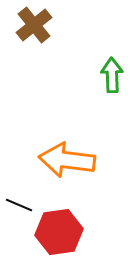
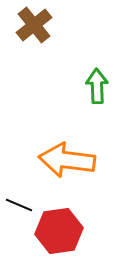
green arrow: moved 15 px left, 11 px down
red hexagon: moved 1 px up
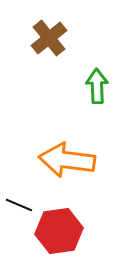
brown cross: moved 15 px right, 13 px down
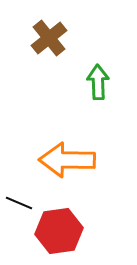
green arrow: moved 1 px right, 4 px up
orange arrow: rotated 6 degrees counterclockwise
black line: moved 2 px up
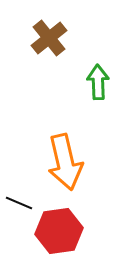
orange arrow: moved 2 px left, 2 px down; rotated 104 degrees counterclockwise
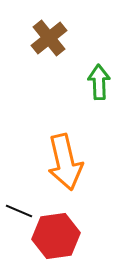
green arrow: moved 1 px right
black line: moved 8 px down
red hexagon: moved 3 px left, 5 px down
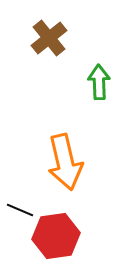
black line: moved 1 px right, 1 px up
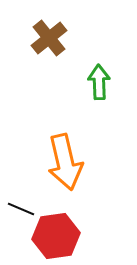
black line: moved 1 px right, 1 px up
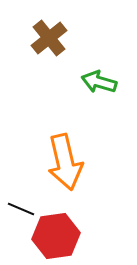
green arrow: rotated 72 degrees counterclockwise
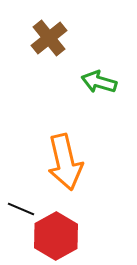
red hexagon: rotated 21 degrees counterclockwise
